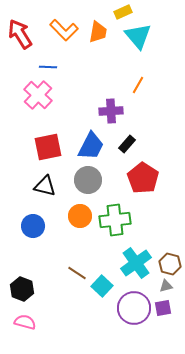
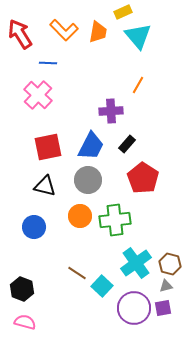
blue line: moved 4 px up
blue circle: moved 1 px right, 1 px down
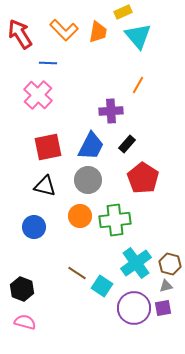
cyan square: rotated 10 degrees counterclockwise
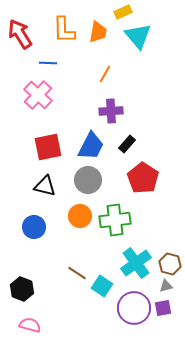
orange L-shape: rotated 44 degrees clockwise
orange line: moved 33 px left, 11 px up
pink semicircle: moved 5 px right, 3 px down
